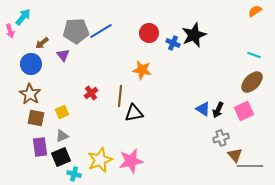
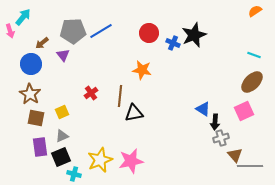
gray pentagon: moved 3 px left
black arrow: moved 3 px left, 12 px down; rotated 21 degrees counterclockwise
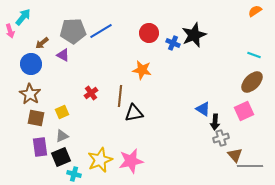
purple triangle: rotated 24 degrees counterclockwise
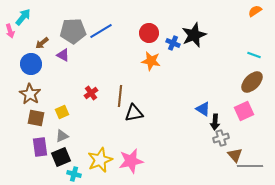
orange star: moved 9 px right, 9 px up
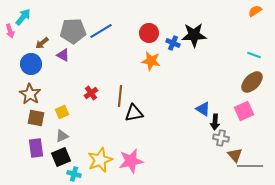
black star: rotated 20 degrees clockwise
gray cross: rotated 28 degrees clockwise
purple rectangle: moved 4 px left, 1 px down
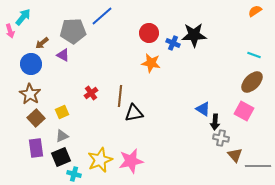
blue line: moved 1 px right, 15 px up; rotated 10 degrees counterclockwise
orange star: moved 2 px down
pink square: rotated 36 degrees counterclockwise
brown square: rotated 36 degrees clockwise
gray line: moved 8 px right
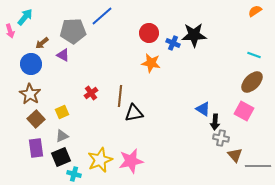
cyan arrow: moved 2 px right
brown square: moved 1 px down
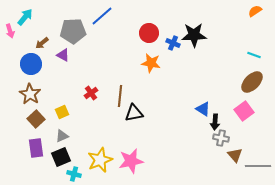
pink square: rotated 24 degrees clockwise
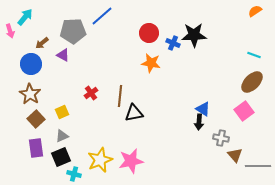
black arrow: moved 16 px left
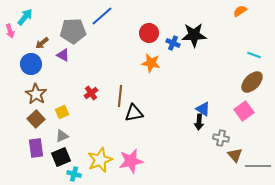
orange semicircle: moved 15 px left
brown star: moved 6 px right
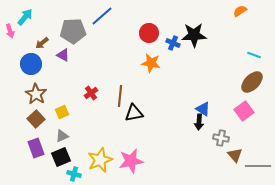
purple rectangle: rotated 12 degrees counterclockwise
